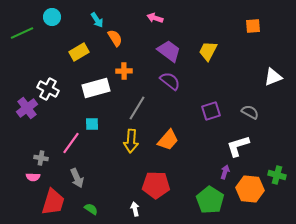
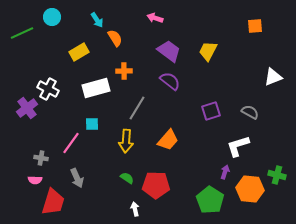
orange square: moved 2 px right
yellow arrow: moved 5 px left
pink semicircle: moved 2 px right, 3 px down
green semicircle: moved 36 px right, 31 px up
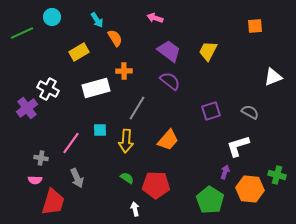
cyan square: moved 8 px right, 6 px down
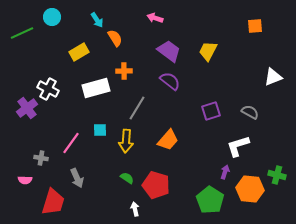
pink semicircle: moved 10 px left
red pentagon: rotated 16 degrees clockwise
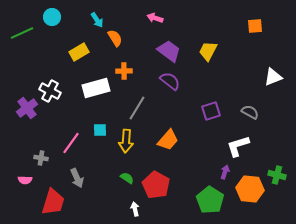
white cross: moved 2 px right, 2 px down
red pentagon: rotated 12 degrees clockwise
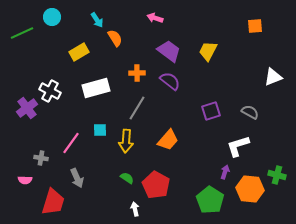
orange cross: moved 13 px right, 2 px down
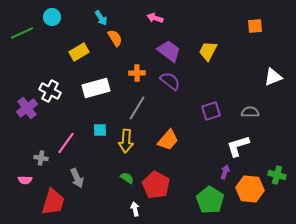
cyan arrow: moved 4 px right, 2 px up
gray semicircle: rotated 30 degrees counterclockwise
pink line: moved 5 px left
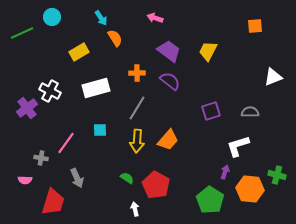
yellow arrow: moved 11 px right
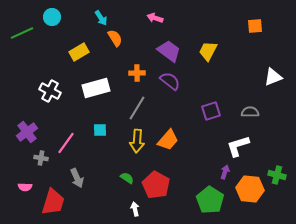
purple cross: moved 24 px down
pink semicircle: moved 7 px down
